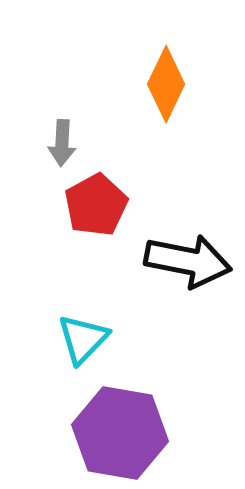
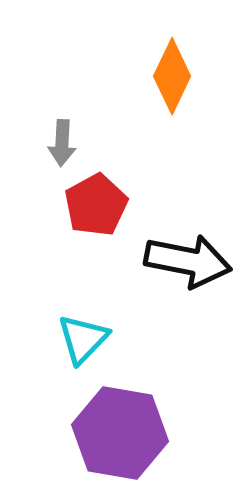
orange diamond: moved 6 px right, 8 px up
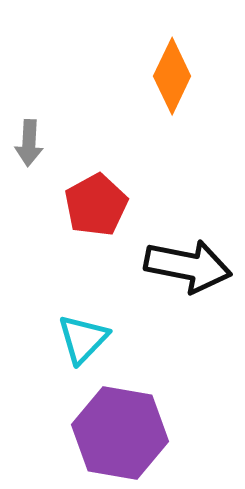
gray arrow: moved 33 px left
black arrow: moved 5 px down
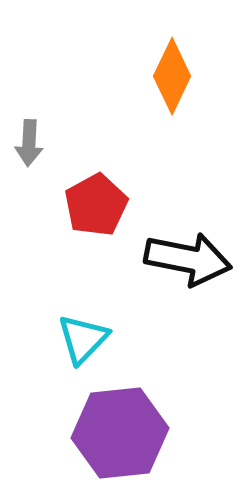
black arrow: moved 7 px up
purple hexagon: rotated 16 degrees counterclockwise
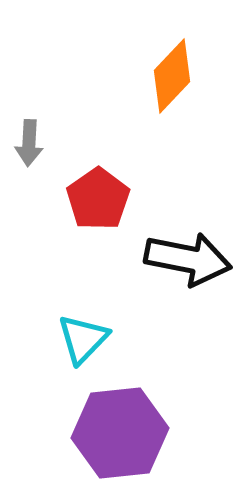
orange diamond: rotated 18 degrees clockwise
red pentagon: moved 2 px right, 6 px up; rotated 6 degrees counterclockwise
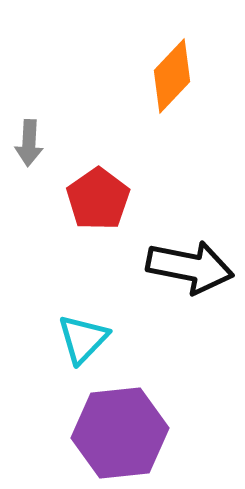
black arrow: moved 2 px right, 8 px down
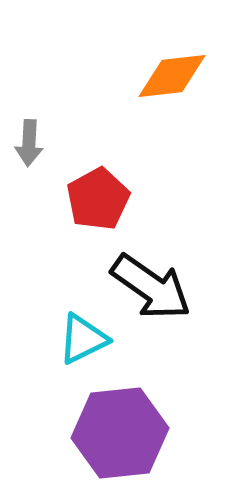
orange diamond: rotated 40 degrees clockwise
red pentagon: rotated 6 degrees clockwise
black arrow: moved 39 px left, 20 px down; rotated 24 degrees clockwise
cyan triangle: rotated 20 degrees clockwise
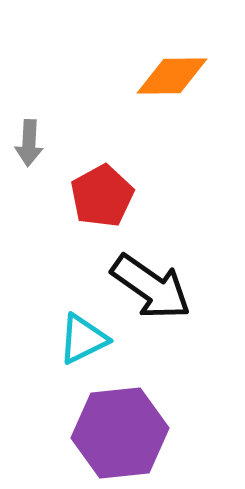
orange diamond: rotated 6 degrees clockwise
red pentagon: moved 4 px right, 3 px up
